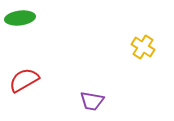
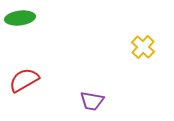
yellow cross: rotated 10 degrees clockwise
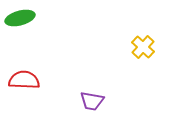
green ellipse: rotated 8 degrees counterclockwise
red semicircle: rotated 32 degrees clockwise
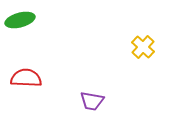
green ellipse: moved 2 px down
red semicircle: moved 2 px right, 2 px up
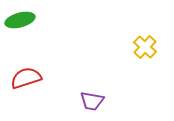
yellow cross: moved 2 px right
red semicircle: rotated 20 degrees counterclockwise
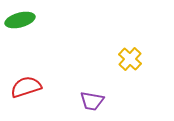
yellow cross: moved 15 px left, 12 px down
red semicircle: moved 9 px down
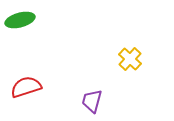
purple trapezoid: rotated 95 degrees clockwise
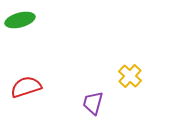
yellow cross: moved 17 px down
purple trapezoid: moved 1 px right, 2 px down
